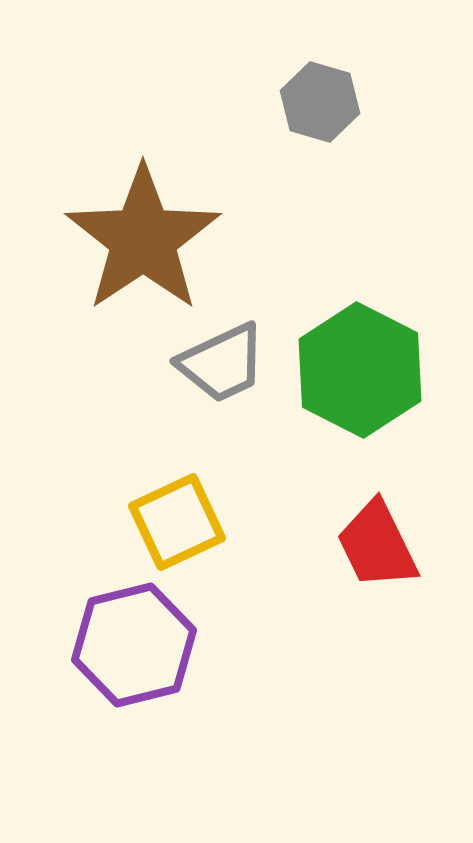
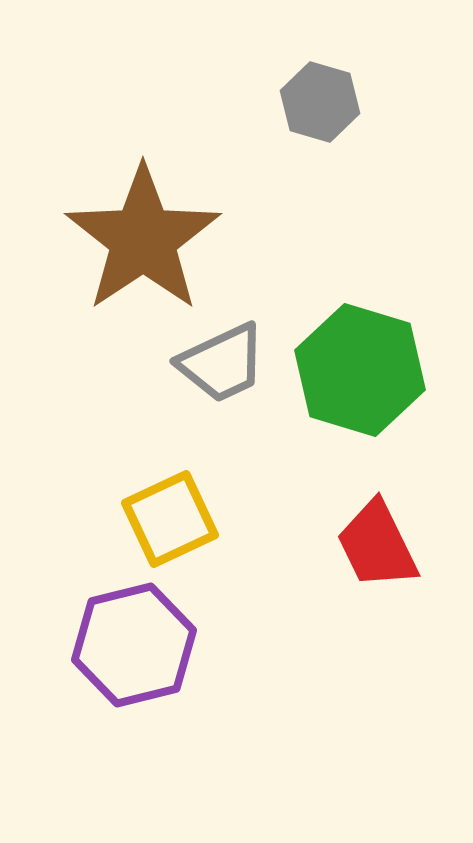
green hexagon: rotated 10 degrees counterclockwise
yellow square: moved 7 px left, 3 px up
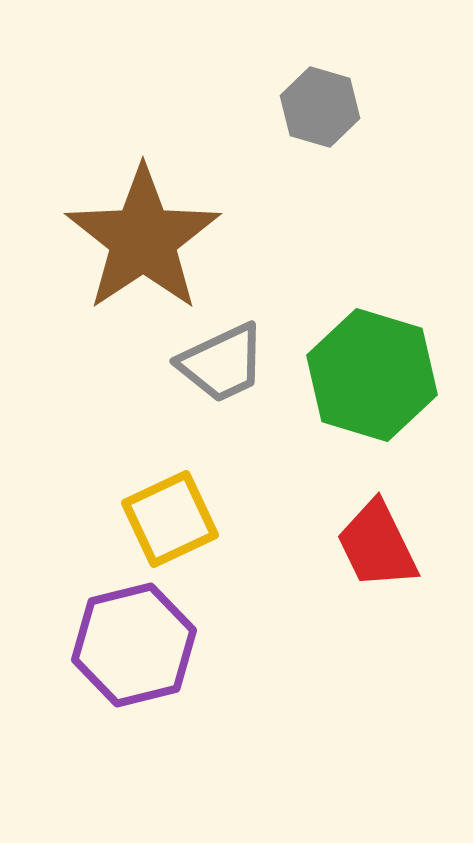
gray hexagon: moved 5 px down
green hexagon: moved 12 px right, 5 px down
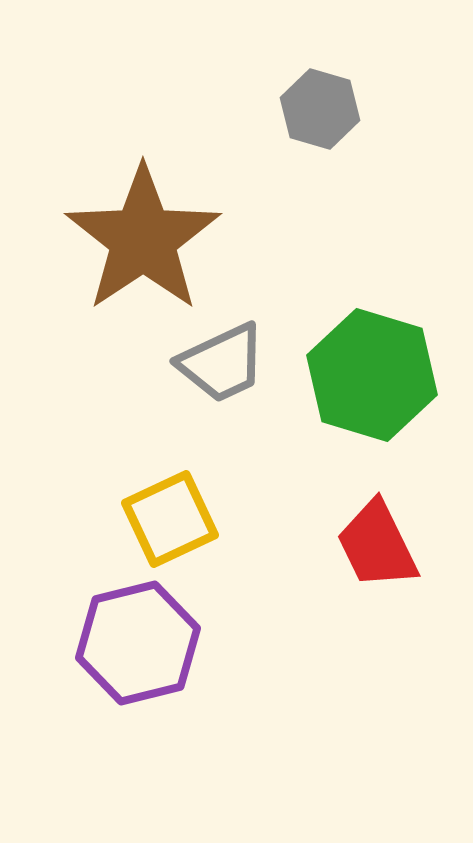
gray hexagon: moved 2 px down
purple hexagon: moved 4 px right, 2 px up
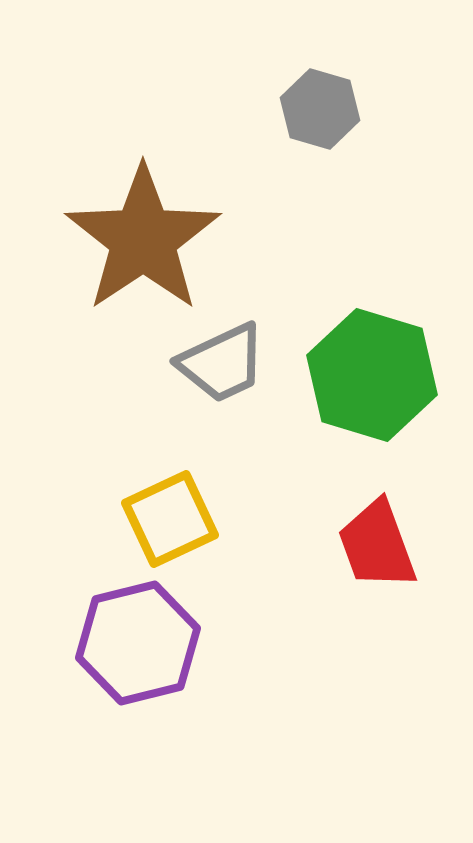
red trapezoid: rotated 6 degrees clockwise
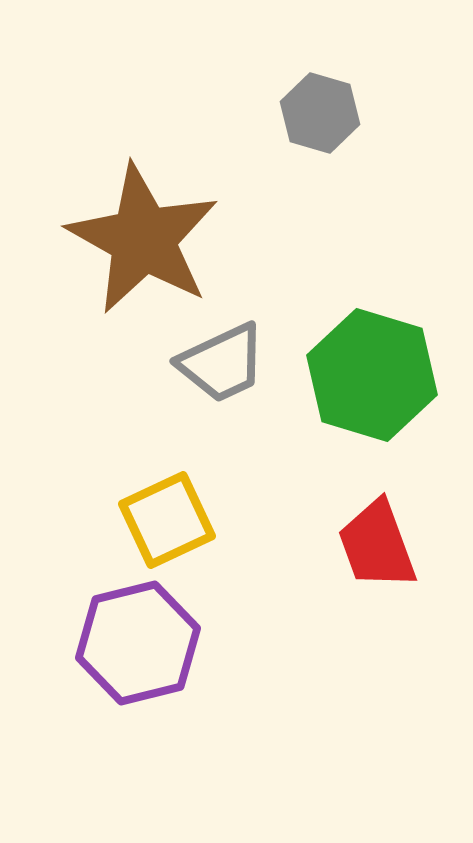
gray hexagon: moved 4 px down
brown star: rotated 9 degrees counterclockwise
yellow square: moved 3 px left, 1 px down
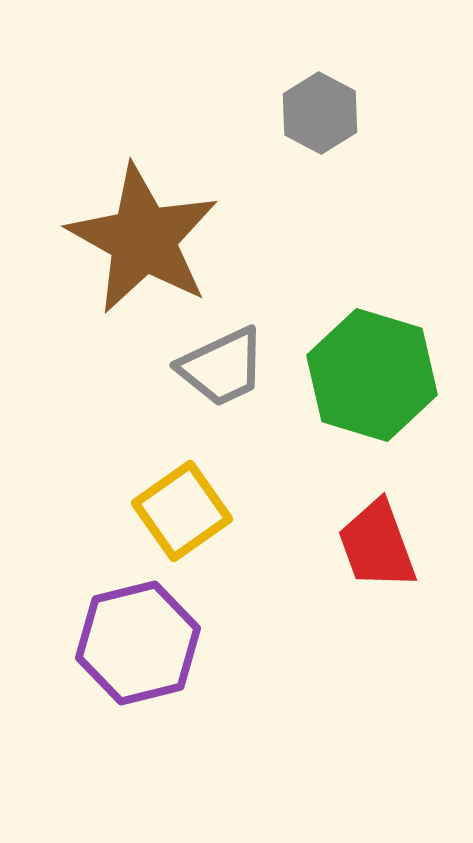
gray hexagon: rotated 12 degrees clockwise
gray trapezoid: moved 4 px down
yellow square: moved 15 px right, 9 px up; rotated 10 degrees counterclockwise
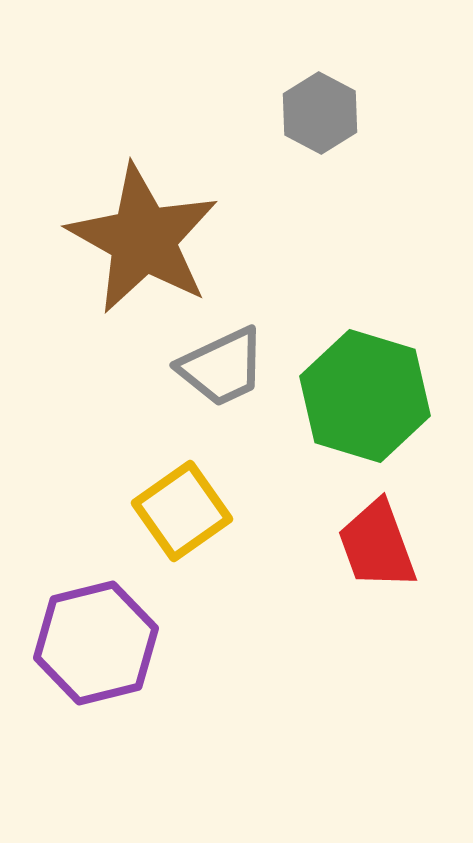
green hexagon: moved 7 px left, 21 px down
purple hexagon: moved 42 px left
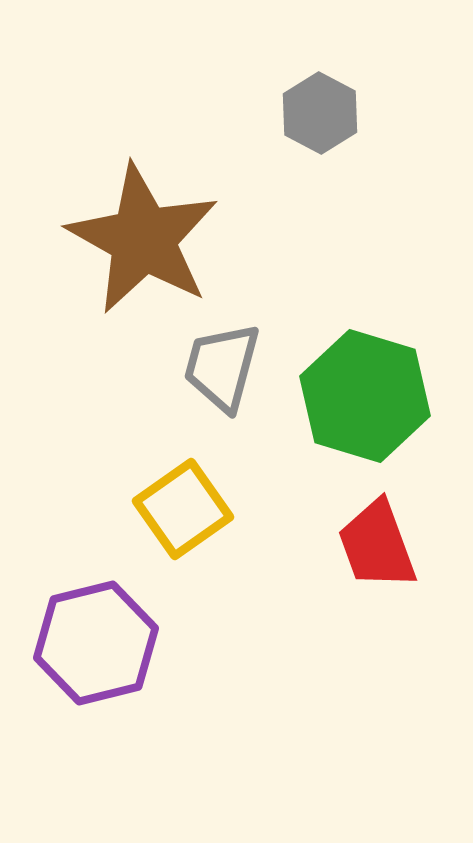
gray trapezoid: rotated 130 degrees clockwise
yellow square: moved 1 px right, 2 px up
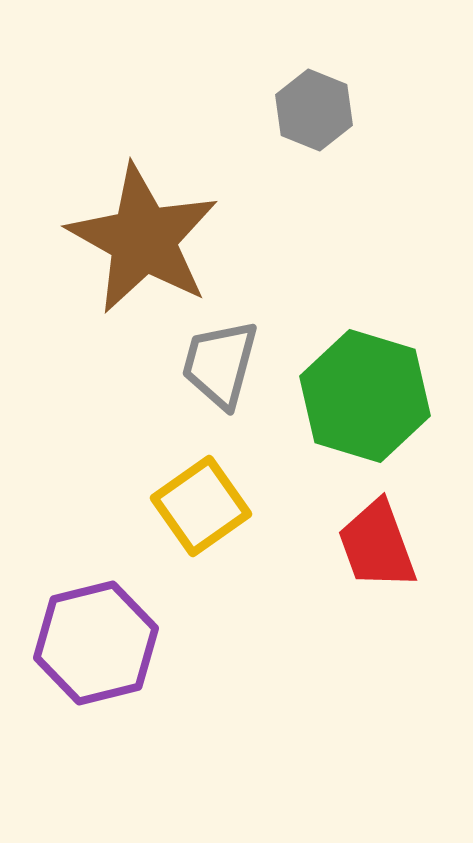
gray hexagon: moved 6 px left, 3 px up; rotated 6 degrees counterclockwise
gray trapezoid: moved 2 px left, 3 px up
yellow square: moved 18 px right, 3 px up
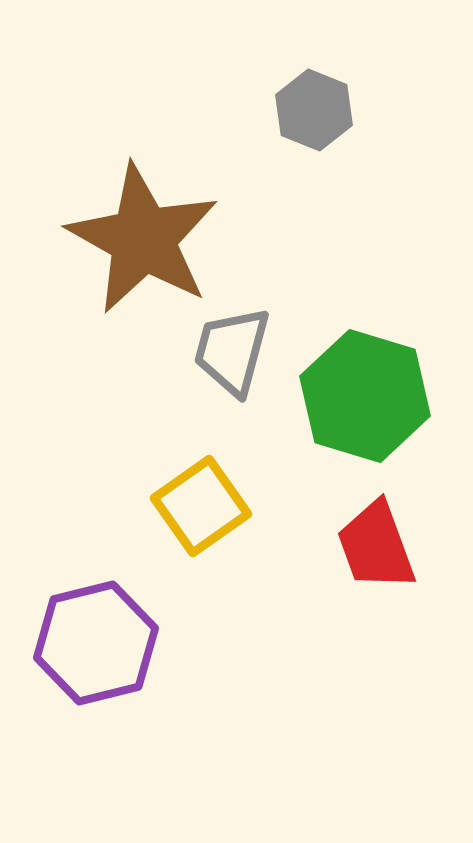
gray trapezoid: moved 12 px right, 13 px up
red trapezoid: moved 1 px left, 1 px down
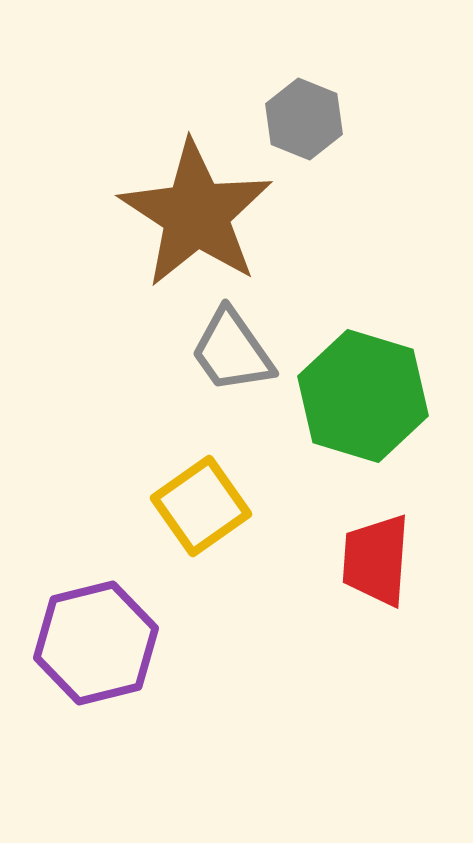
gray hexagon: moved 10 px left, 9 px down
brown star: moved 53 px right, 25 px up; rotated 4 degrees clockwise
gray trapezoid: rotated 50 degrees counterclockwise
green hexagon: moved 2 px left
red trapezoid: moved 14 px down; rotated 24 degrees clockwise
